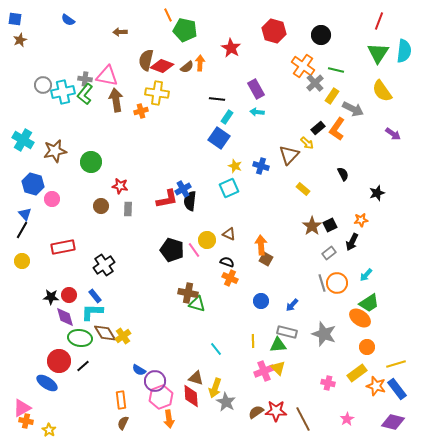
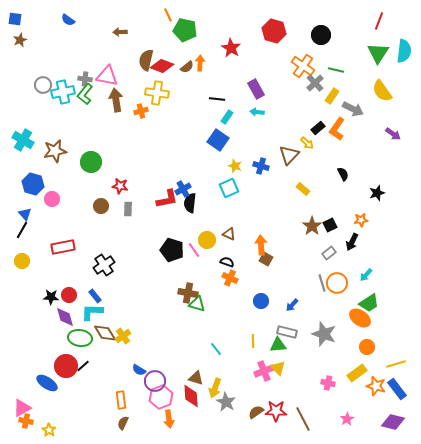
blue square at (219, 138): moved 1 px left, 2 px down
black semicircle at (190, 201): moved 2 px down
red circle at (59, 361): moved 7 px right, 5 px down
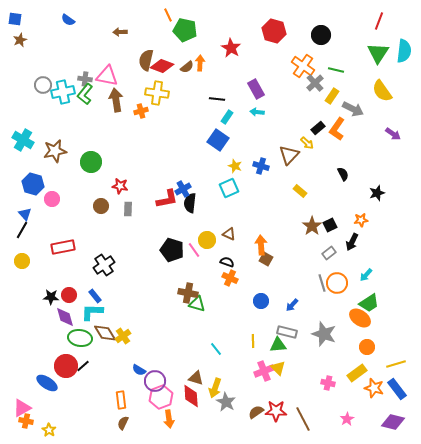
yellow rectangle at (303, 189): moved 3 px left, 2 px down
orange star at (376, 386): moved 2 px left, 2 px down
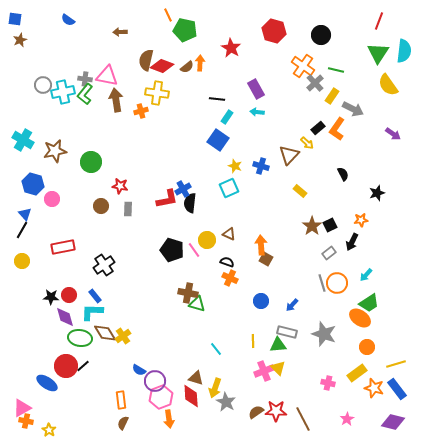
yellow semicircle at (382, 91): moved 6 px right, 6 px up
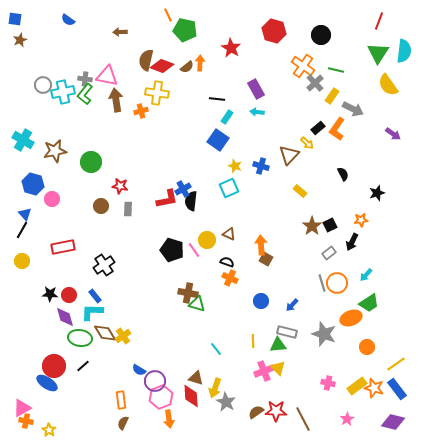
black semicircle at (190, 203): moved 1 px right, 2 px up
black star at (51, 297): moved 1 px left, 3 px up
orange ellipse at (360, 318): moved 9 px left; rotated 55 degrees counterclockwise
yellow line at (396, 364): rotated 18 degrees counterclockwise
red circle at (66, 366): moved 12 px left
yellow rectangle at (357, 373): moved 13 px down
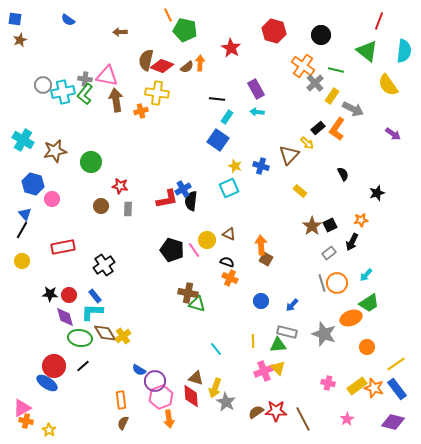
green triangle at (378, 53): moved 11 px left, 2 px up; rotated 25 degrees counterclockwise
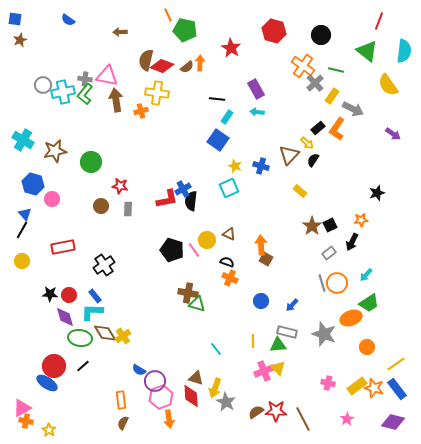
black semicircle at (343, 174): moved 30 px left, 14 px up; rotated 120 degrees counterclockwise
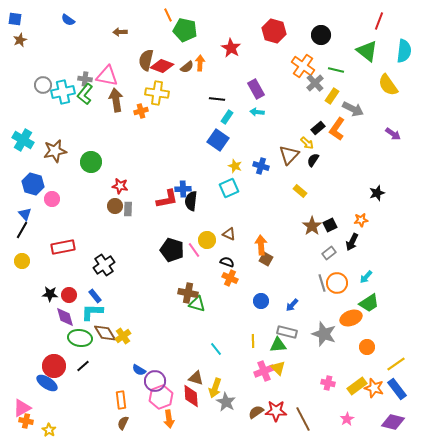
blue cross at (183, 189): rotated 28 degrees clockwise
brown circle at (101, 206): moved 14 px right
cyan arrow at (366, 275): moved 2 px down
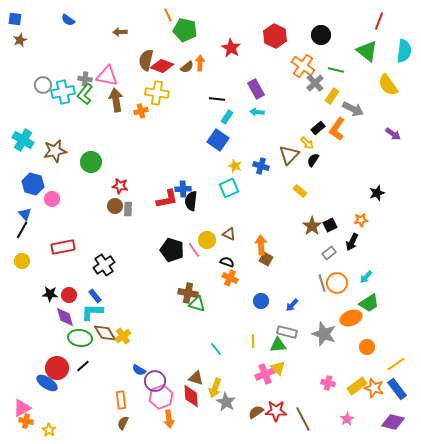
red hexagon at (274, 31): moved 1 px right, 5 px down; rotated 10 degrees clockwise
red circle at (54, 366): moved 3 px right, 2 px down
pink cross at (264, 371): moved 1 px right, 3 px down
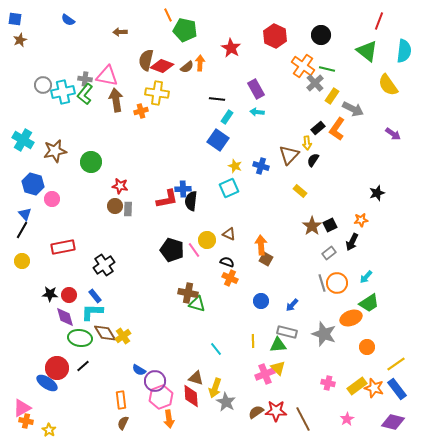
green line at (336, 70): moved 9 px left, 1 px up
yellow arrow at (307, 143): rotated 40 degrees clockwise
